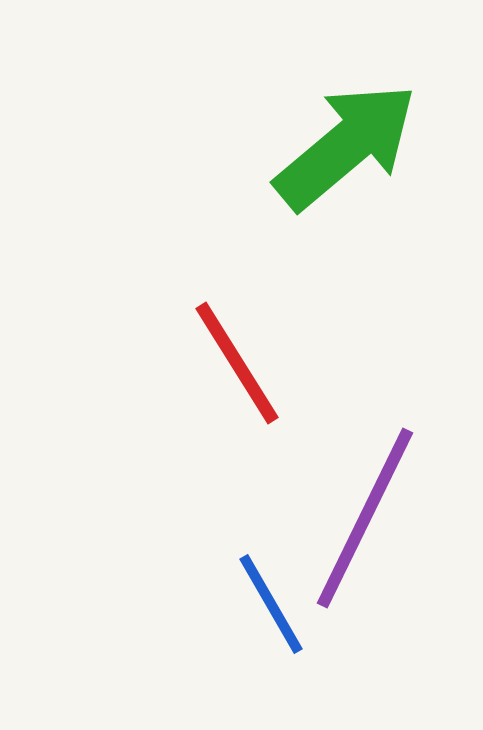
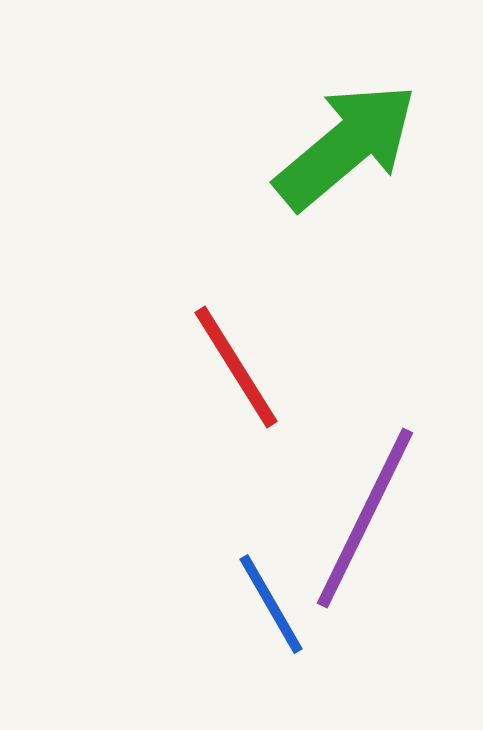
red line: moved 1 px left, 4 px down
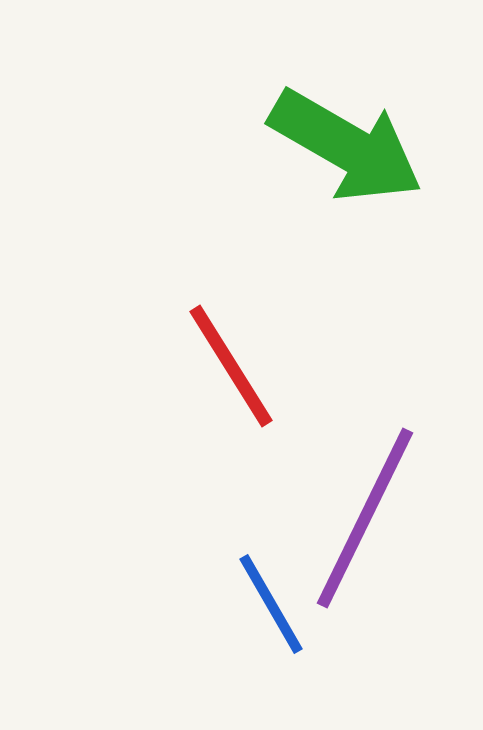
green arrow: rotated 70 degrees clockwise
red line: moved 5 px left, 1 px up
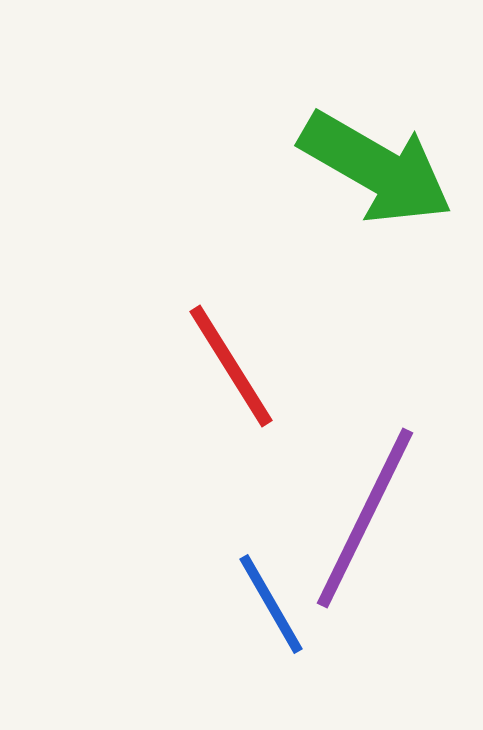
green arrow: moved 30 px right, 22 px down
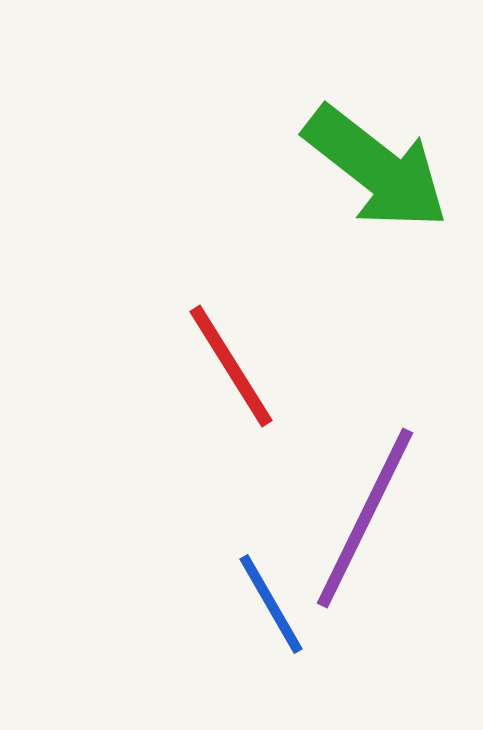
green arrow: rotated 8 degrees clockwise
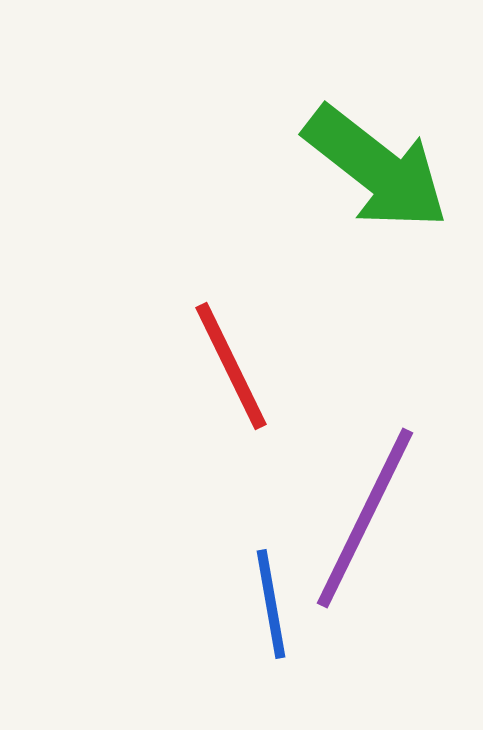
red line: rotated 6 degrees clockwise
blue line: rotated 20 degrees clockwise
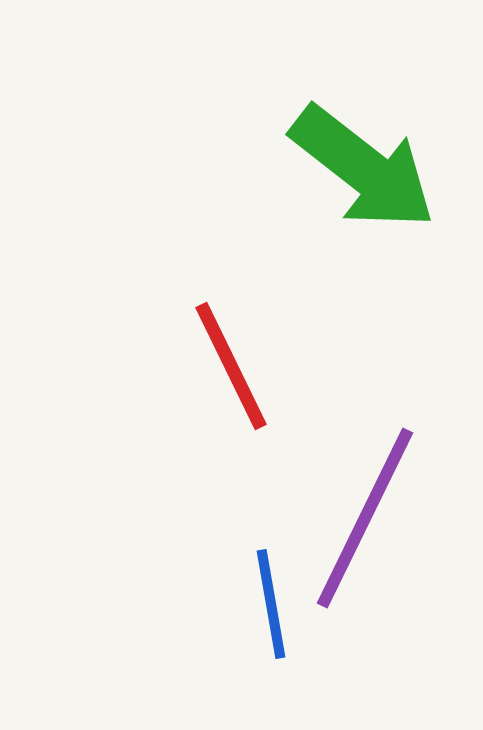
green arrow: moved 13 px left
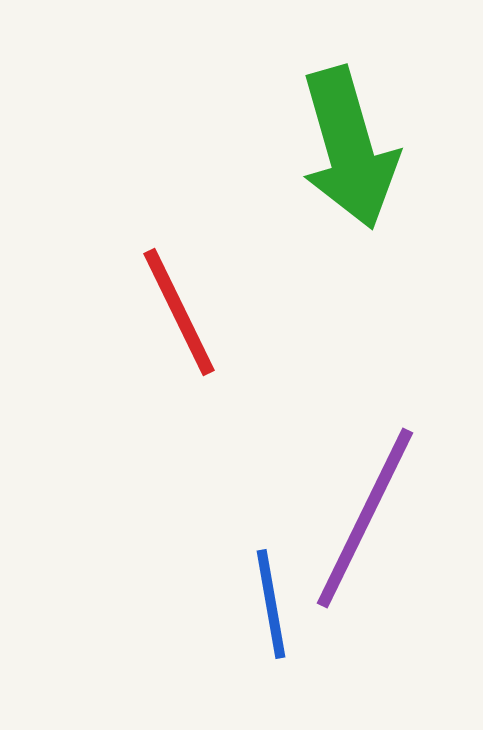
green arrow: moved 14 px left, 20 px up; rotated 36 degrees clockwise
red line: moved 52 px left, 54 px up
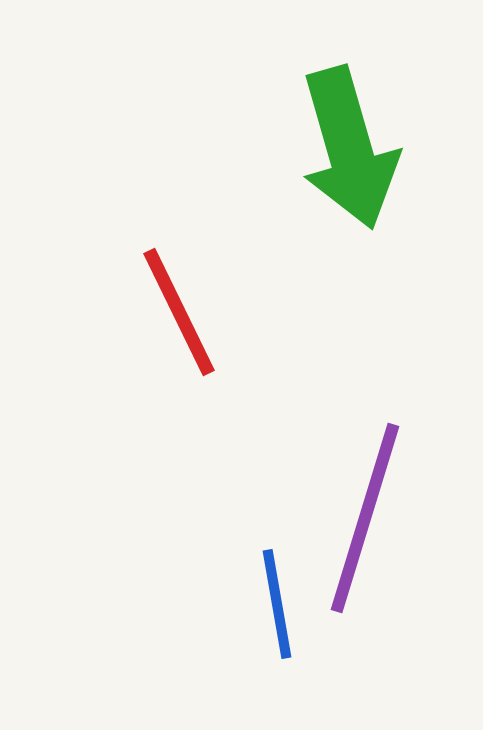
purple line: rotated 9 degrees counterclockwise
blue line: moved 6 px right
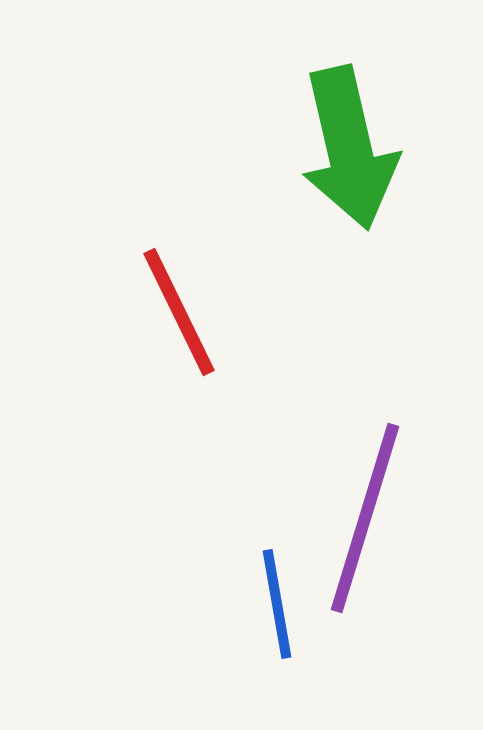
green arrow: rotated 3 degrees clockwise
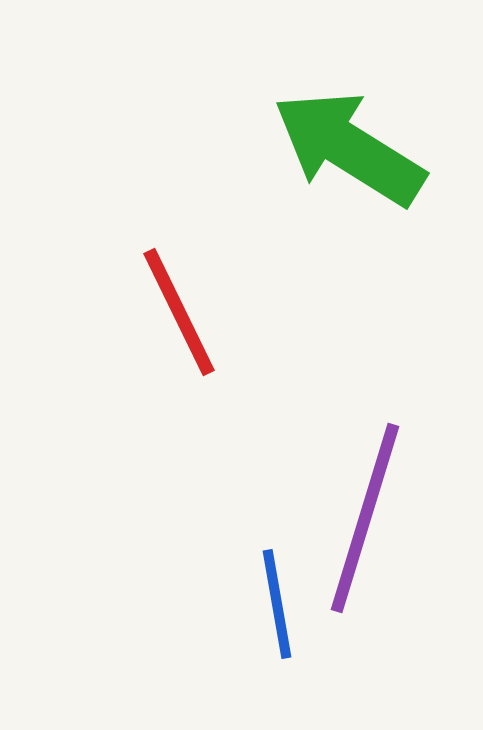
green arrow: rotated 135 degrees clockwise
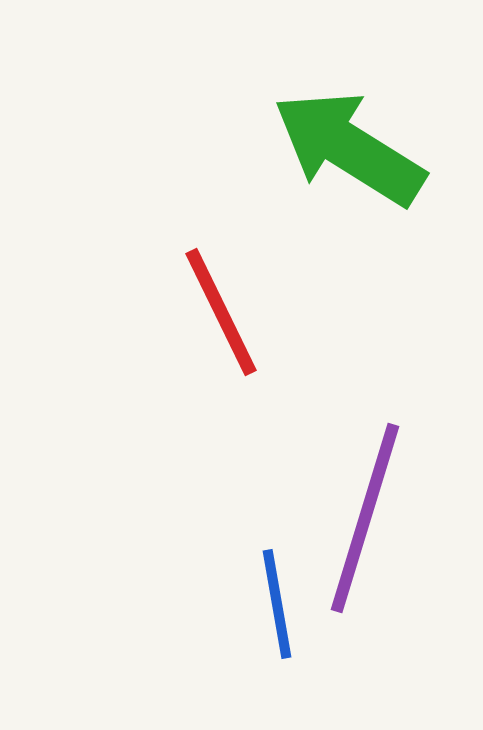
red line: moved 42 px right
